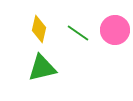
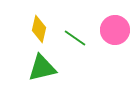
green line: moved 3 px left, 5 px down
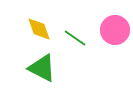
yellow diamond: rotated 32 degrees counterclockwise
green triangle: rotated 40 degrees clockwise
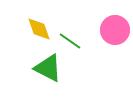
green line: moved 5 px left, 3 px down
green triangle: moved 6 px right
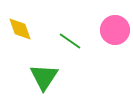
yellow diamond: moved 19 px left
green triangle: moved 4 px left, 9 px down; rotated 36 degrees clockwise
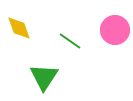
yellow diamond: moved 1 px left, 1 px up
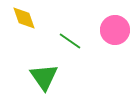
yellow diamond: moved 5 px right, 10 px up
green triangle: rotated 8 degrees counterclockwise
